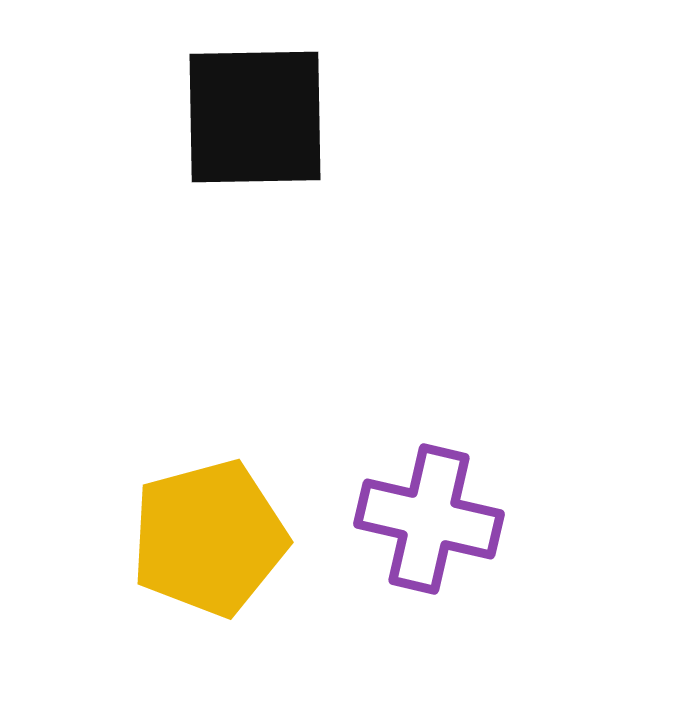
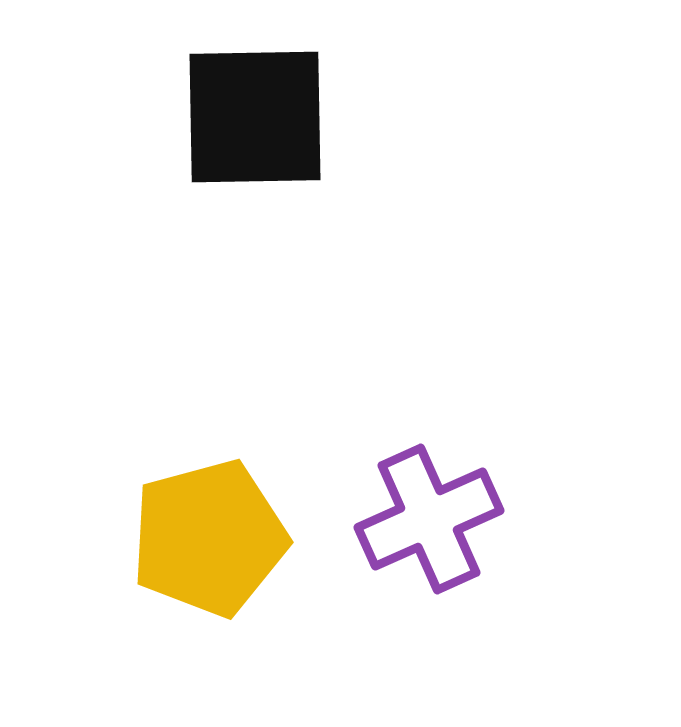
purple cross: rotated 37 degrees counterclockwise
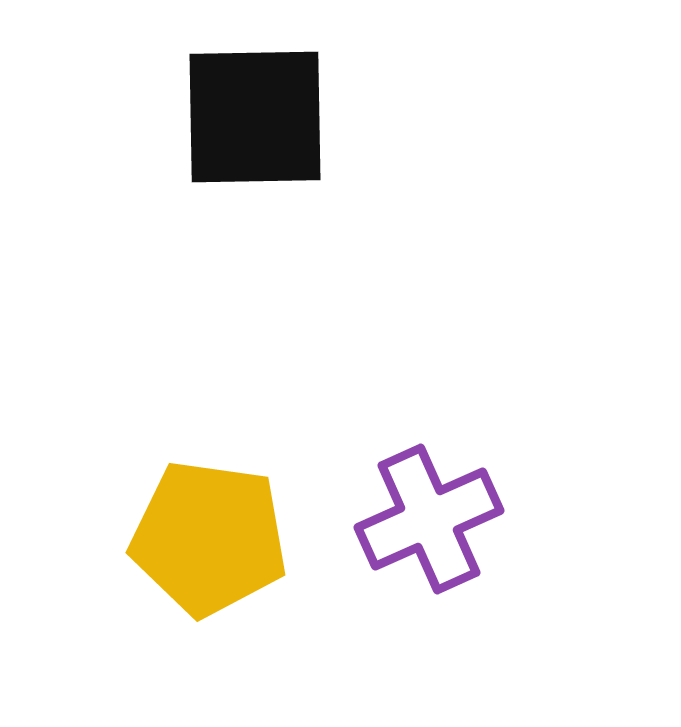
yellow pentagon: rotated 23 degrees clockwise
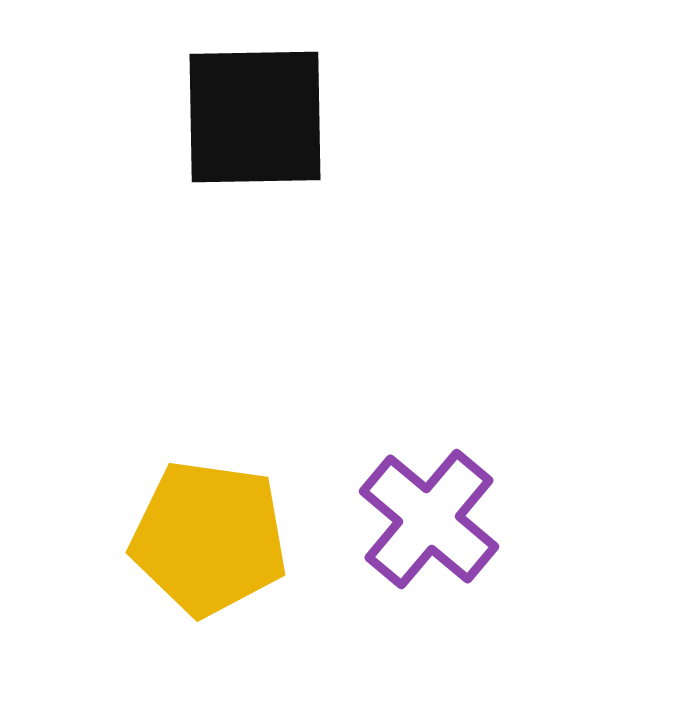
purple cross: rotated 26 degrees counterclockwise
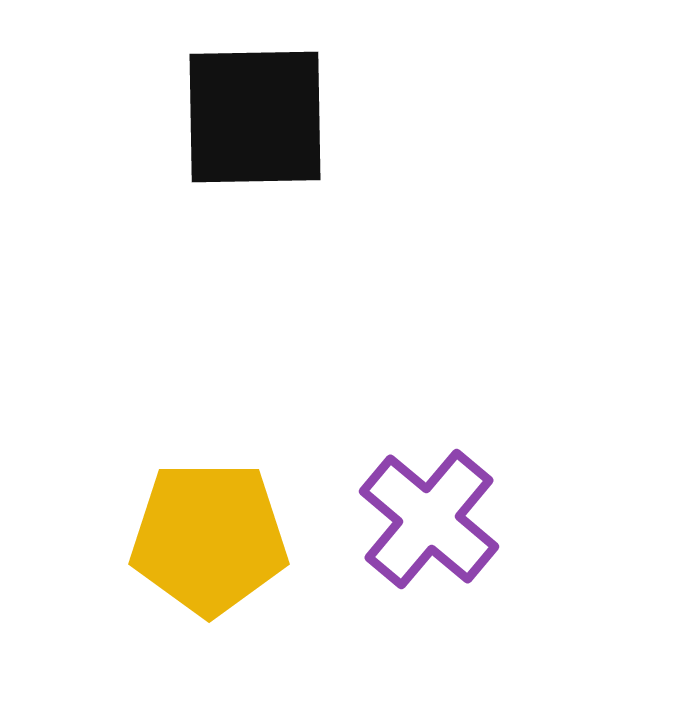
yellow pentagon: rotated 8 degrees counterclockwise
